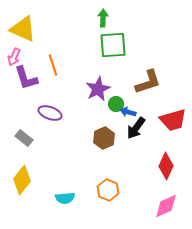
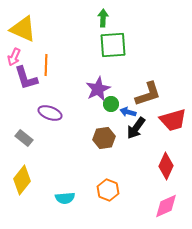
orange line: moved 7 px left; rotated 20 degrees clockwise
brown L-shape: moved 12 px down
green circle: moved 5 px left
brown hexagon: rotated 15 degrees clockwise
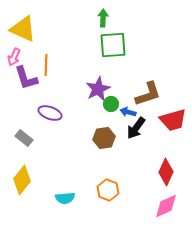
red diamond: moved 6 px down
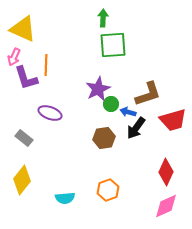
orange hexagon: rotated 20 degrees clockwise
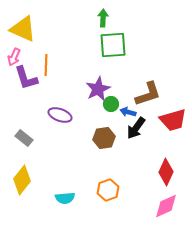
purple ellipse: moved 10 px right, 2 px down
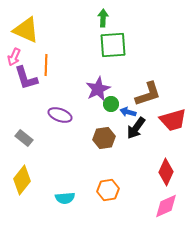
yellow triangle: moved 3 px right, 1 px down
orange hexagon: rotated 10 degrees clockwise
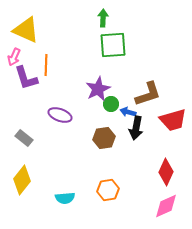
black arrow: rotated 25 degrees counterclockwise
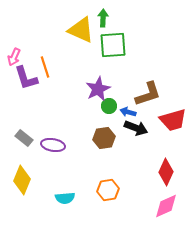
yellow triangle: moved 55 px right
orange line: moved 1 px left, 2 px down; rotated 20 degrees counterclockwise
green circle: moved 2 px left, 2 px down
purple ellipse: moved 7 px left, 30 px down; rotated 10 degrees counterclockwise
black arrow: rotated 80 degrees counterclockwise
yellow diamond: rotated 16 degrees counterclockwise
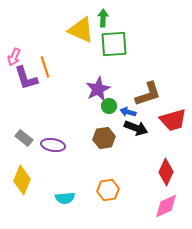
green square: moved 1 px right, 1 px up
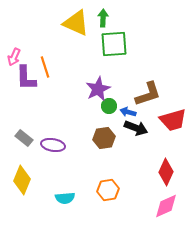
yellow triangle: moved 5 px left, 7 px up
purple L-shape: rotated 16 degrees clockwise
